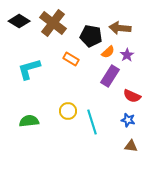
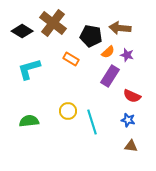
black diamond: moved 3 px right, 10 px down
purple star: rotated 24 degrees counterclockwise
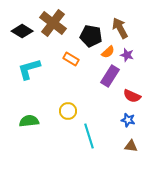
brown arrow: rotated 55 degrees clockwise
cyan line: moved 3 px left, 14 px down
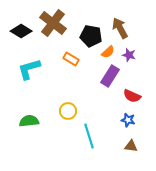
black diamond: moved 1 px left
purple star: moved 2 px right
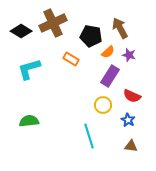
brown cross: rotated 28 degrees clockwise
yellow circle: moved 35 px right, 6 px up
blue star: rotated 16 degrees clockwise
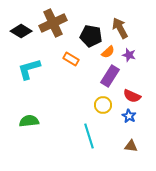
blue star: moved 1 px right, 4 px up
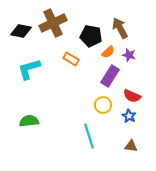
black diamond: rotated 20 degrees counterclockwise
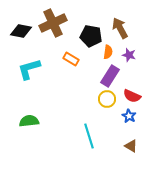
orange semicircle: rotated 40 degrees counterclockwise
yellow circle: moved 4 px right, 6 px up
brown triangle: rotated 24 degrees clockwise
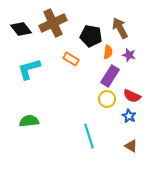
black diamond: moved 2 px up; rotated 40 degrees clockwise
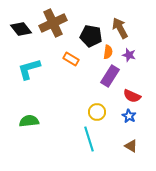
yellow circle: moved 10 px left, 13 px down
cyan line: moved 3 px down
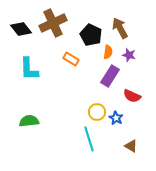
black pentagon: moved 1 px up; rotated 15 degrees clockwise
cyan L-shape: rotated 75 degrees counterclockwise
blue star: moved 13 px left, 2 px down
